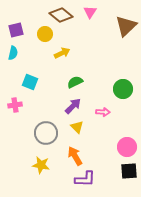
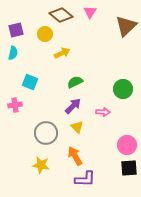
pink circle: moved 2 px up
black square: moved 3 px up
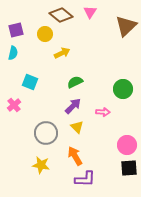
pink cross: moved 1 px left; rotated 32 degrees counterclockwise
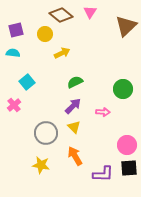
cyan semicircle: rotated 96 degrees counterclockwise
cyan square: moved 3 px left; rotated 28 degrees clockwise
yellow triangle: moved 3 px left
purple L-shape: moved 18 px right, 5 px up
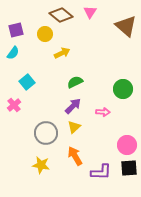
brown triangle: rotated 35 degrees counterclockwise
cyan semicircle: rotated 120 degrees clockwise
yellow triangle: rotated 32 degrees clockwise
purple L-shape: moved 2 px left, 2 px up
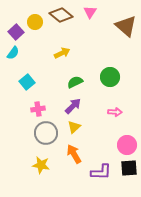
purple square: moved 2 px down; rotated 28 degrees counterclockwise
yellow circle: moved 10 px left, 12 px up
green circle: moved 13 px left, 12 px up
pink cross: moved 24 px right, 4 px down; rotated 32 degrees clockwise
pink arrow: moved 12 px right
orange arrow: moved 1 px left, 2 px up
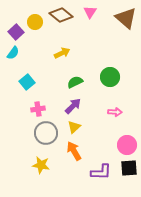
brown triangle: moved 8 px up
orange arrow: moved 3 px up
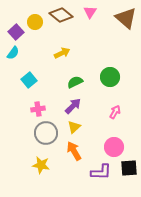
cyan square: moved 2 px right, 2 px up
pink arrow: rotated 64 degrees counterclockwise
pink circle: moved 13 px left, 2 px down
